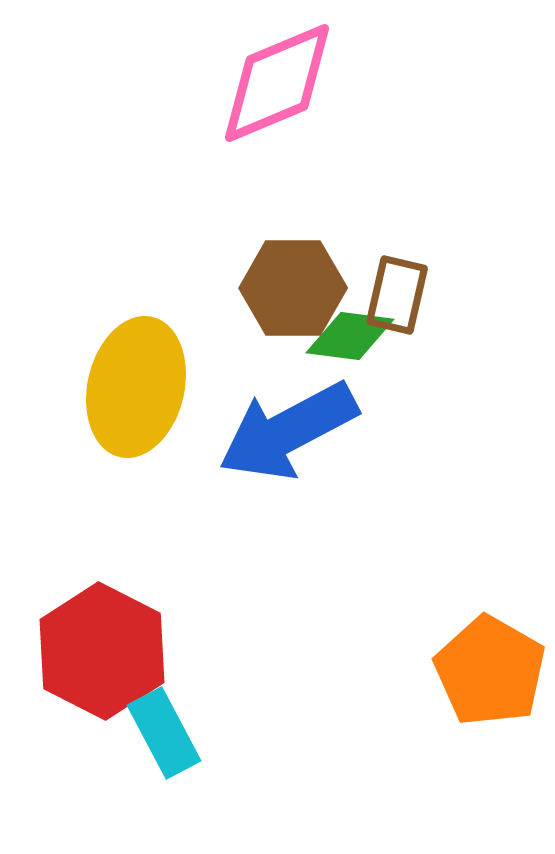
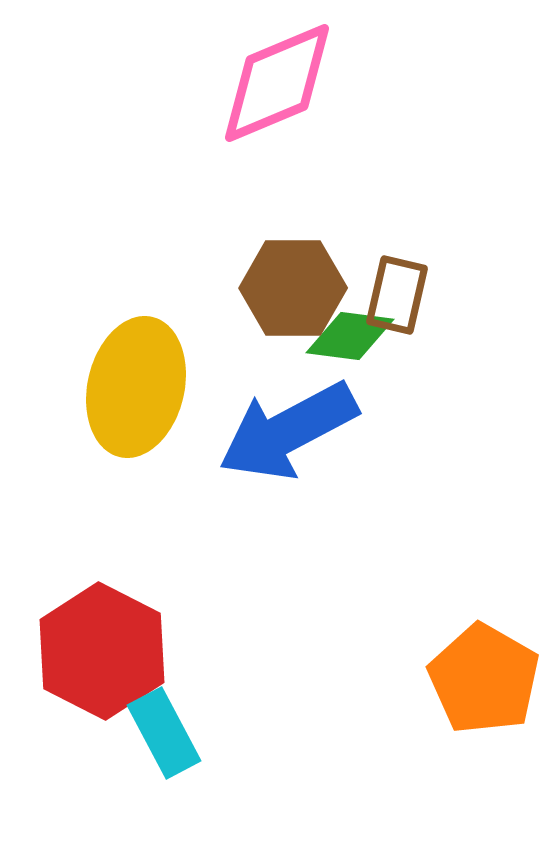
orange pentagon: moved 6 px left, 8 px down
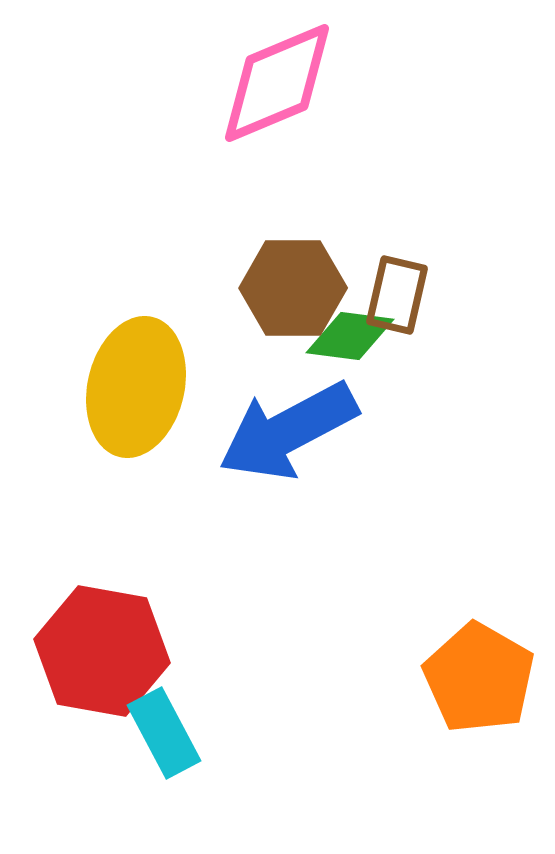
red hexagon: rotated 17 degrees counterclockwise
orange pentagon: moved 5 px left, 1 px up
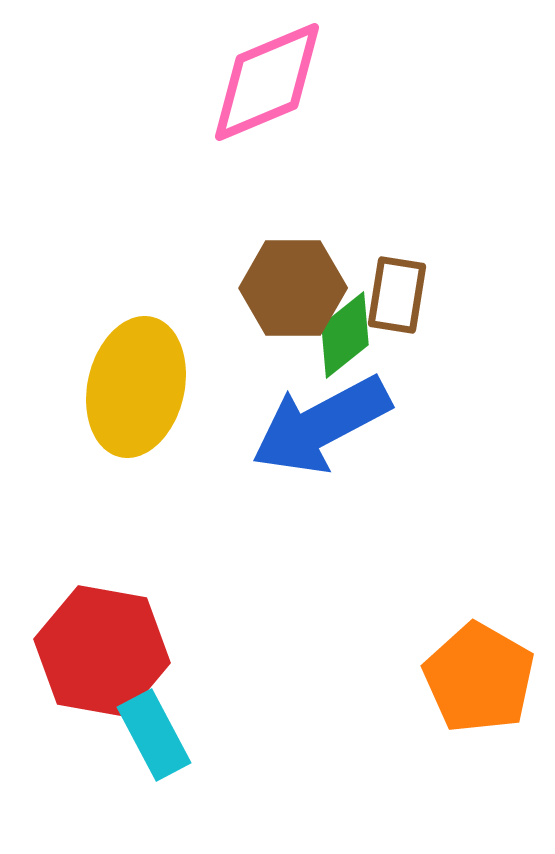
pink diamond: moved 10 px left, 1 px up
brown rectangle: rotated 4 degrees counterclockwise
green diamond: moved 5 px left, 1 px up; rotated 46 degrees counterclockwise
blue arrow: moved 33 px right, 6 px up
cyan rectangle: moved 10 px left, 2 px down
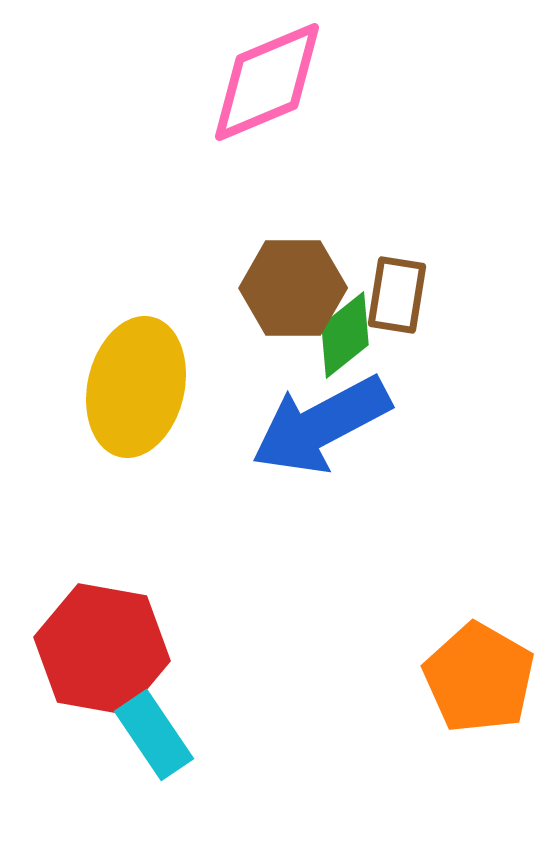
red hexagon: moved 2 px up
cyan rectangle: rotated 6 degrees counterclockwise
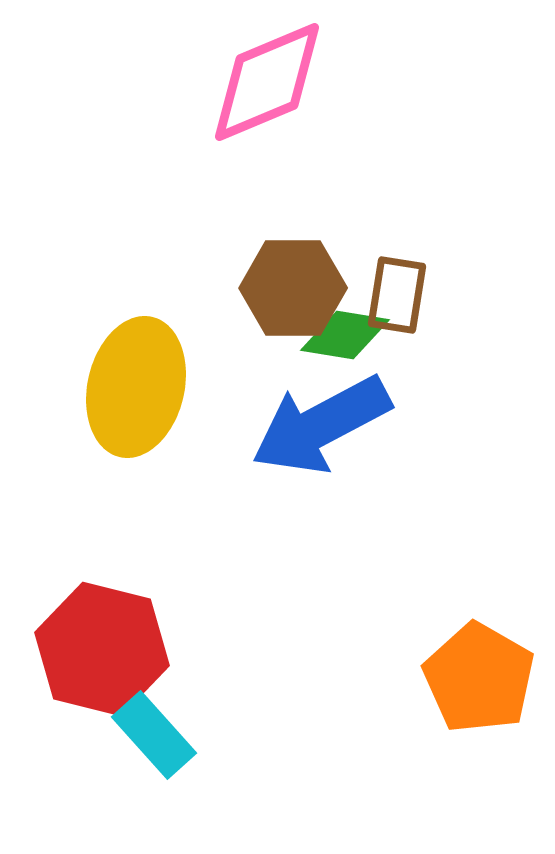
green diamond: rotated 48 degrees clockwise
red hexagon: rotated 4 degrees clockwise
cyan rectangle: rotated 8 degrees counterclockwise
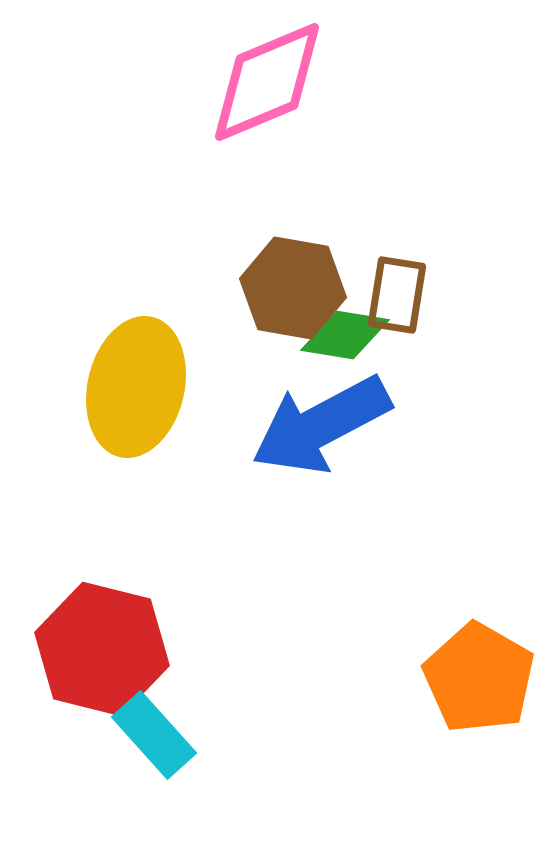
brown hexagon: rotated 10 degrees clockwise
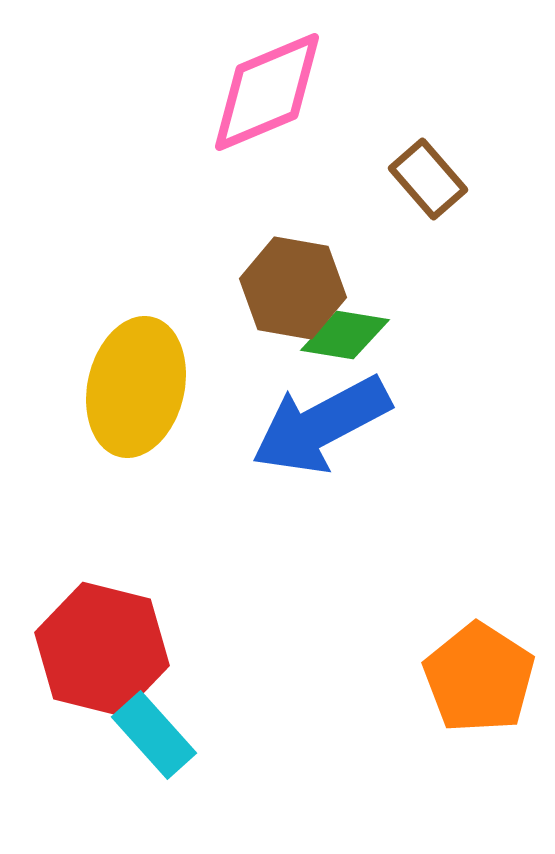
pink diamond: moved 10 px down
brown rectangle: moved 31 px right, 116 px up; rotated 50 degrees counterclockwise
orange pentagon: rotated 3 degrees clockwise
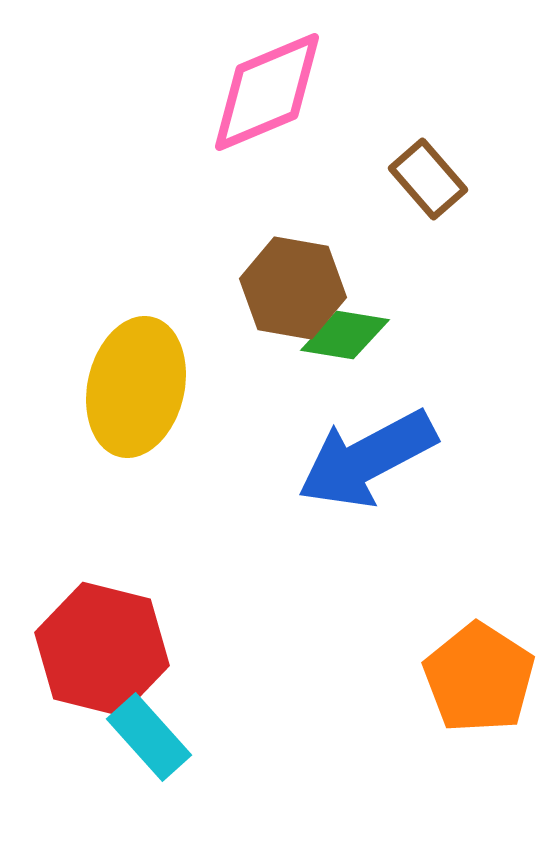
blue arrow: moved 46 px right, 34 px down
cyan rectangle: moved 5 px left, 2 px down
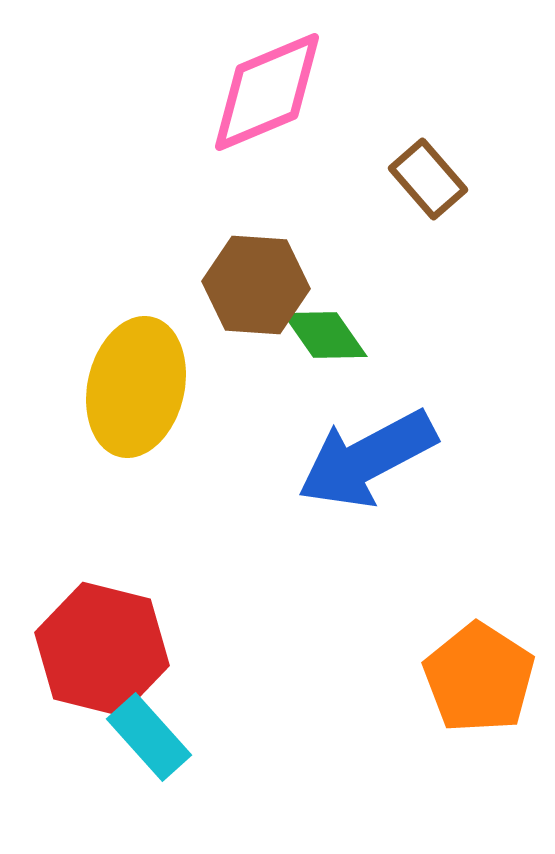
brown hexagon: moved 37 px left, 3 px up; rotated 6 degrees counterclockwise
green diamond: moved 20 px left; rotated 46 degrees clockwise
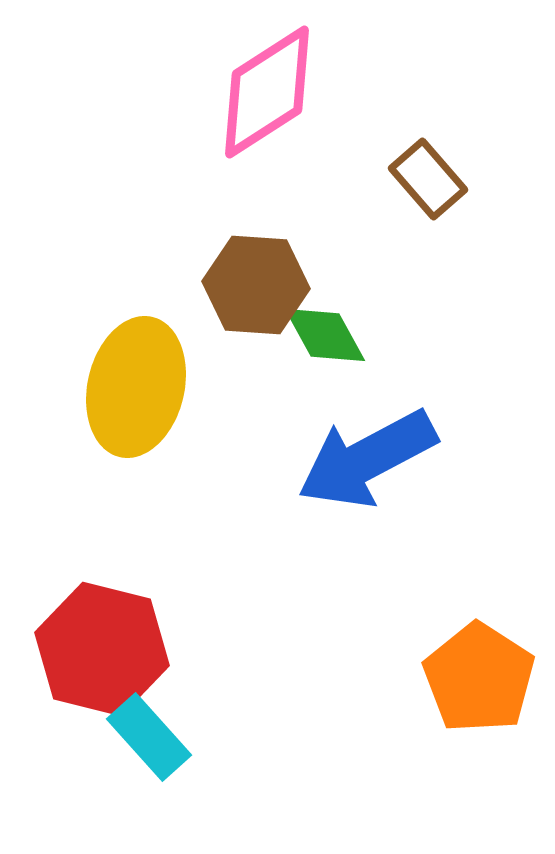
pink diamond: rotated 10 degrees counterclockwise
green diamond: rotated 6 degrees clockwise
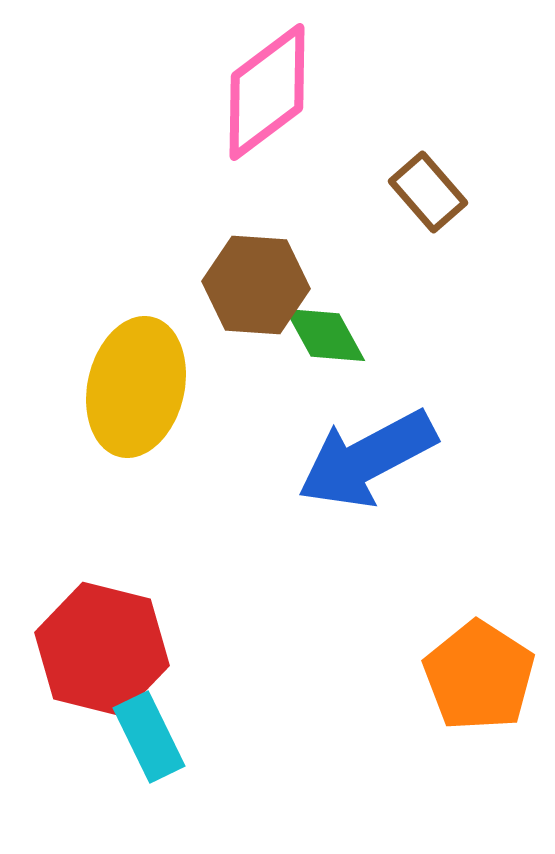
pink diamond: rotated 4 degrees counterclockwise
brown rectangle: moved 13 px down
orange pentagon: moved 2 px up
cyan rectangle: rotated 16 degrees clockwise
